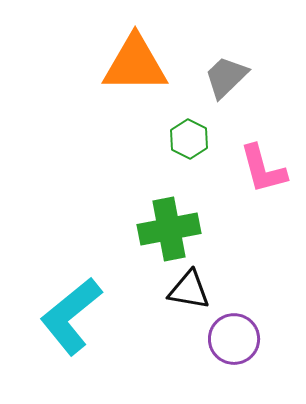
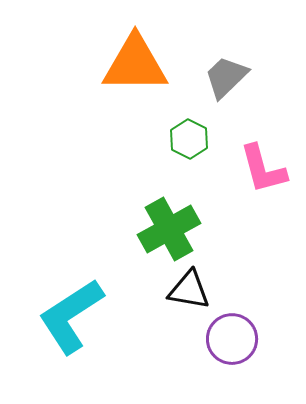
green cross: rotated 18 degrees counterclockwise
cyan L-shape: rotated 6 degrees clockwise
purple circle: moved 2 px left
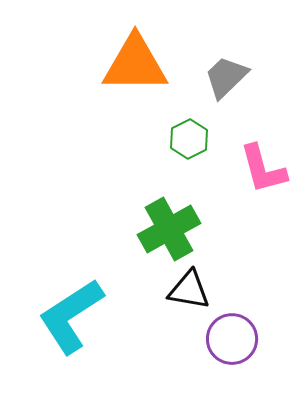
green hexagon: rotated 6 degrees clockwise
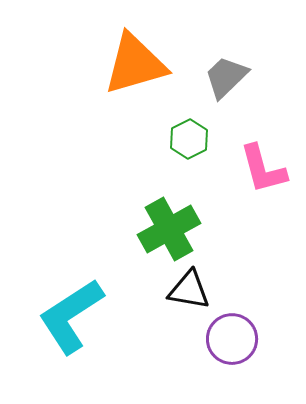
orange triangle: rotated 16 degrees counterclockwise
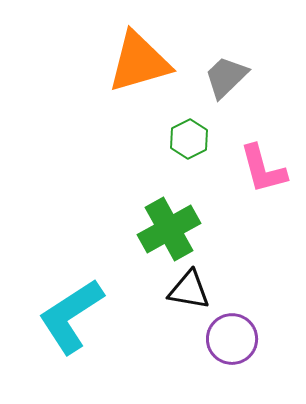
orange triangle: moved 4 px right, 2 px up
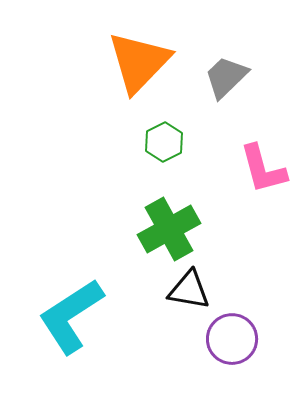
orange triangle: rotated 30 degrees counterclockwise
green hexagon: moved 25 px left, 3 px down
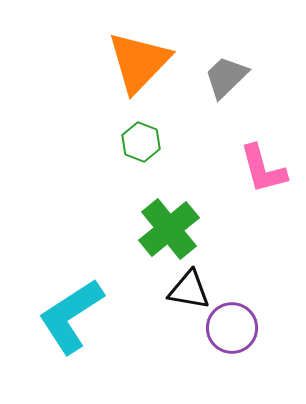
green hexagon: moved 23 px left; rotated 12 degrees counterclockwise
green cross: rotated 10 degrees counterclockwise
purple circle: moved 11 px up
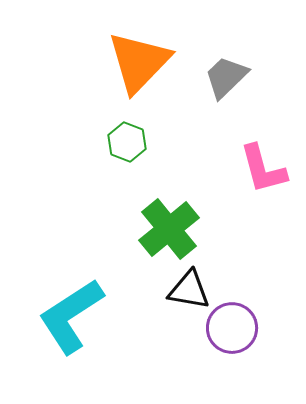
green hexagon: moved 14 px left
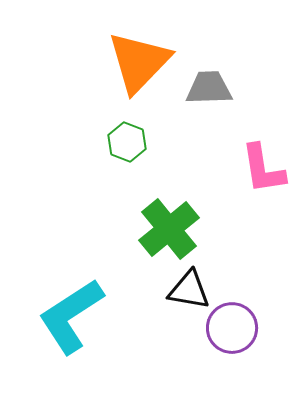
gray trapezoid: moved 17 px left, 11 px down; rotated 42 degrees clockwise
pink L-shape: rotated 6 degrees clockwise
